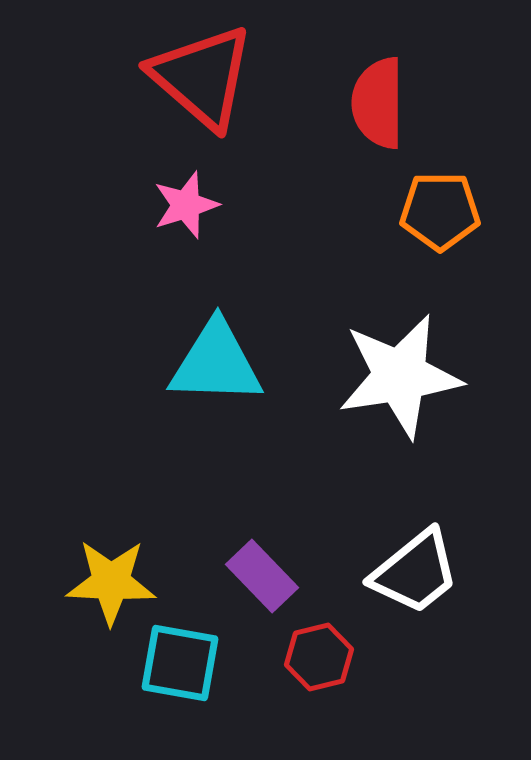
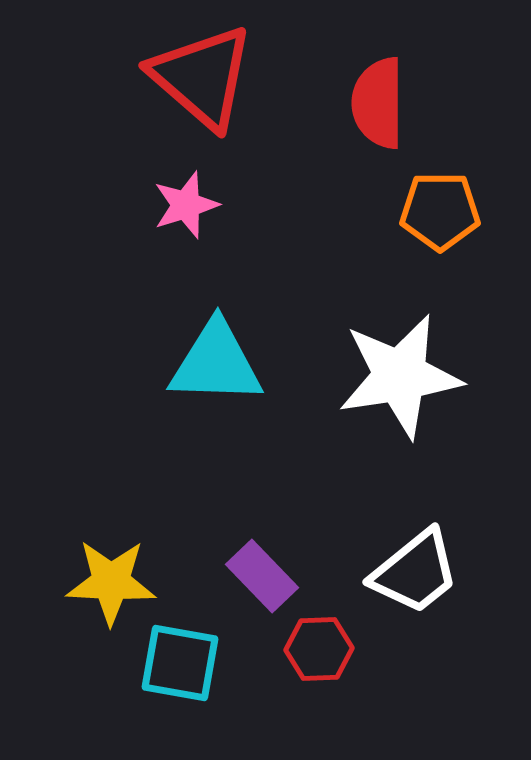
red hexagon: moved 8 px up; rotated 12 degrees clockwise
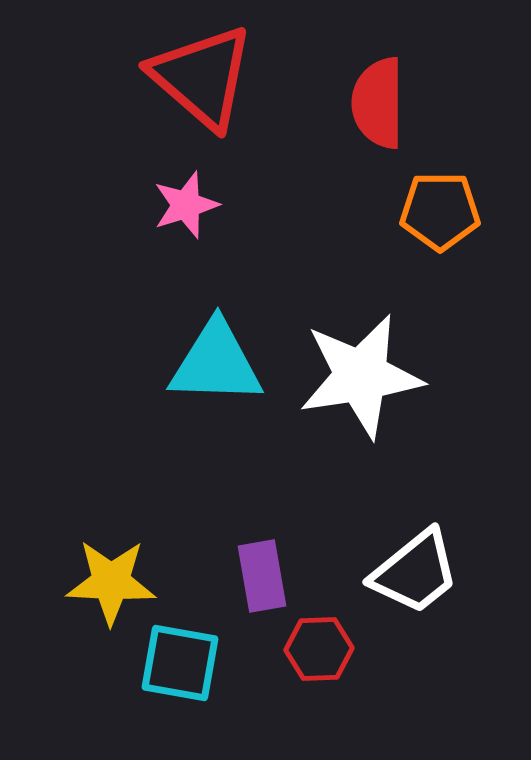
white star: moved 39 px left
purple rectangle: rotated 34 degrees clockwise
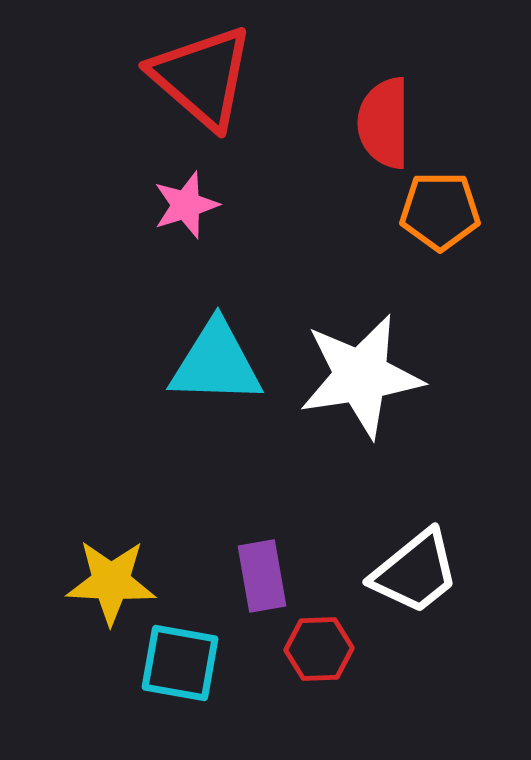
red semicircle: moved 6 px right, 20 px down
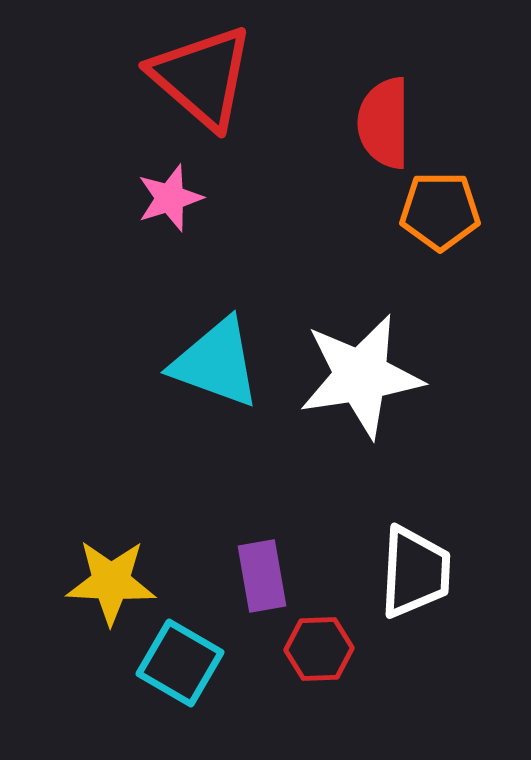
pink star: moved 16 px left, 7 px up
cyan triangle: rotated 18 degrees clockwise
white trapezoid: rotated 48 degrees counterclockwise
cyan square: rotated 20 degrees clockwise
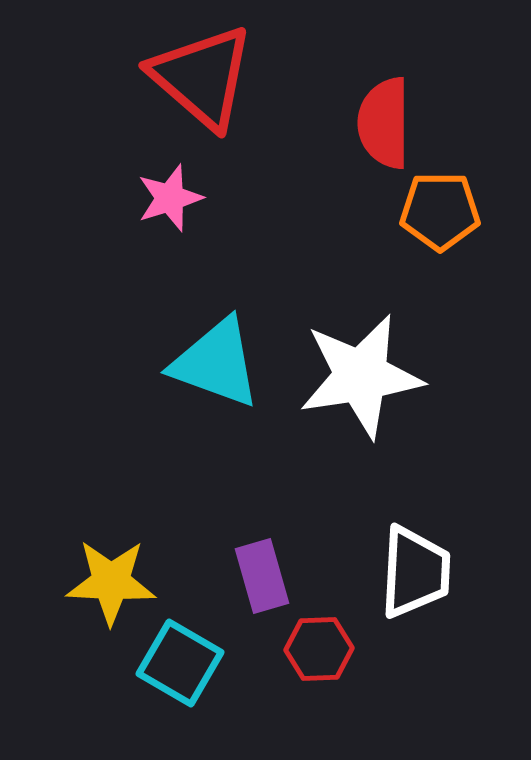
purple rectangle: rotated 6 degrees counterclockwise
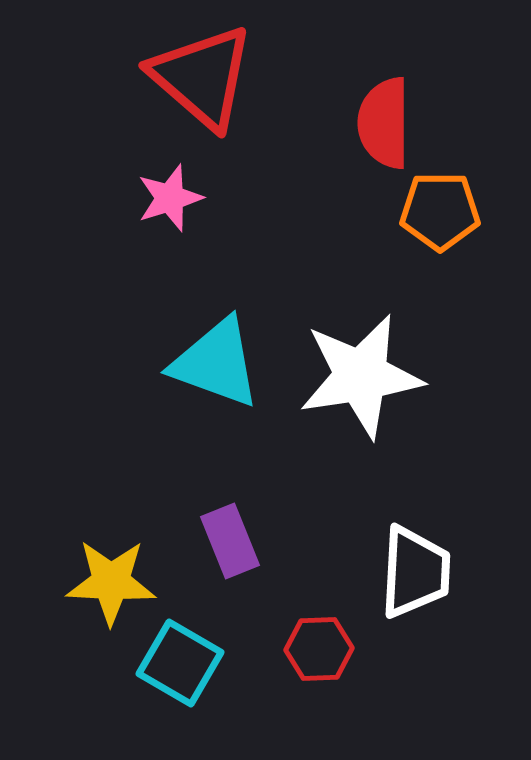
purple rectangle: moved 32 px left, 35 px up; rotated 6 degrees counterclockwise
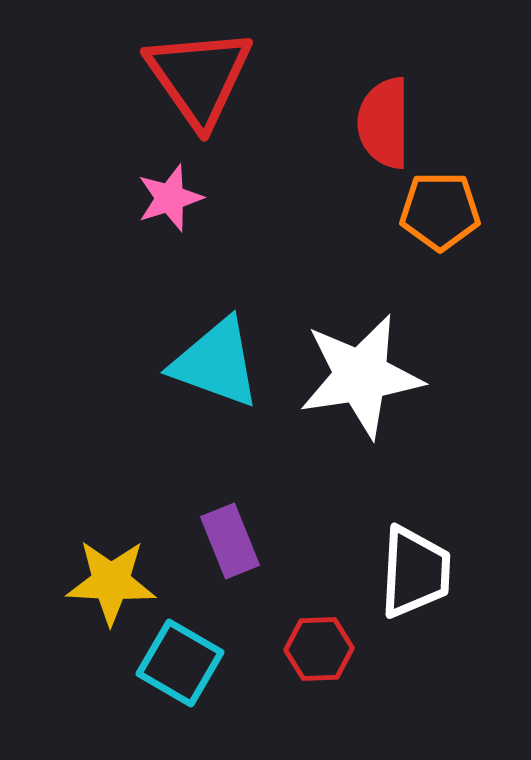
red triangle: moved 3 px left; rotated 14 degrees clockwise
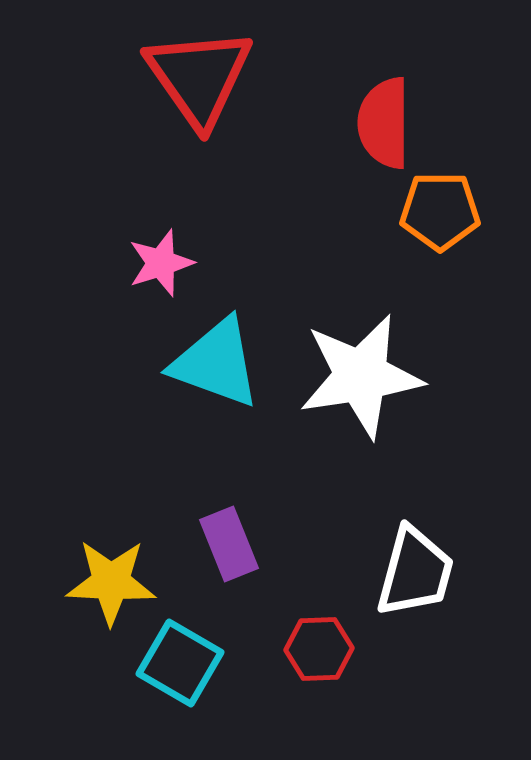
pink star: moved 9 px left, 65 px down
purple rectangle: moved 1 px left, 3 px down
white trapezoid: rotated 12 degrees clockwise
